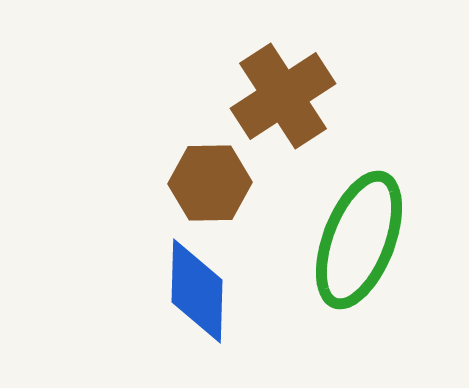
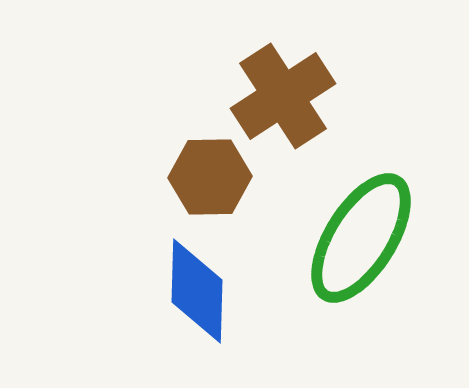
brown hexagon: moved 6 px up
green ellipse: moved 2 px right, 2 px up; rotated 11 degrees clockwise
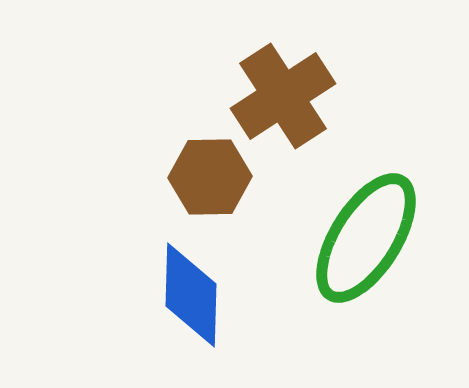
green ellipse: moved 5 px right
blue diamond: moved 6 px left, 4 px down
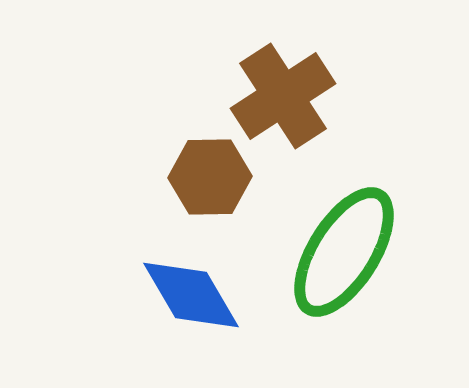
green ellipse: moved 22 px left, 14 px down
blue diamond: rotated 32 degrees counterclockwise
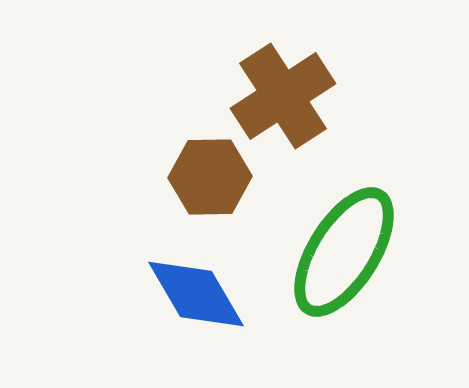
blue diamond: moved 5 px right, 1 px up
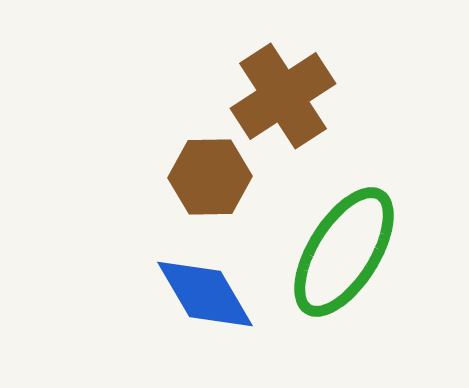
blue diamond: moved 9 px right
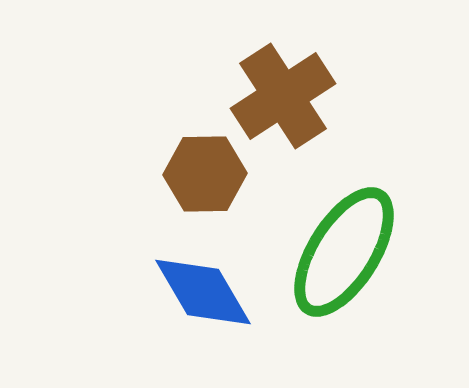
brown hexagon: moved 5 px left, 3 px up
blue diamond: moved 2 px left, 2 px up
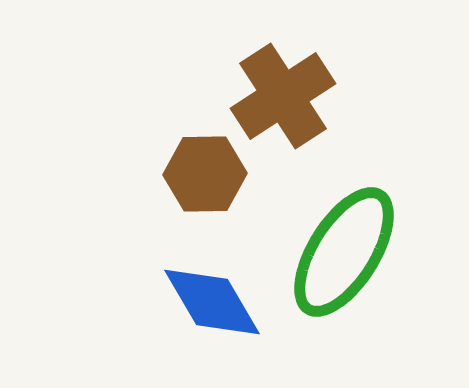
blue diamond: moved 9 px right, 10 px down
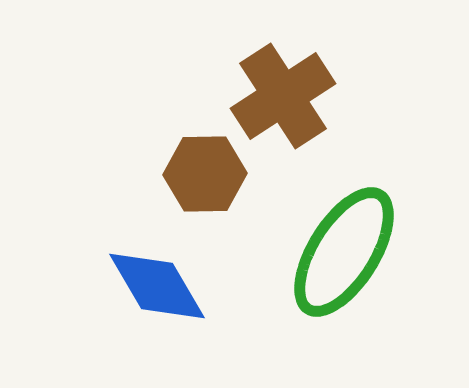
blue diamond: moved 55 px left, 16 px up
